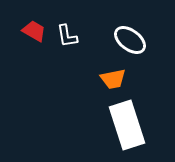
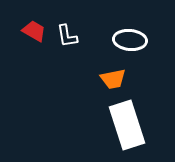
white ellipse: rotated 32 degrees counterclockwise
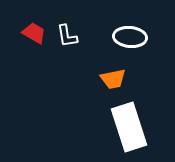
red trapezoid: moved 2 px down
white ellipse: moved 3 px up
white rectangle: moved 2 px right, 2 px down
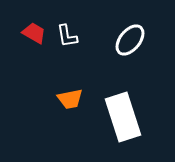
white ellipse: moved 3 px down; rotated 56 degrees counterclockwise
orange trapezoid: moved 43 px left, 20 px down
white rectangle: moved 6 px left, 10 px up
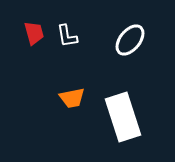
red trapezoid: rotated 45 degrees clockwise
orange trapezoid: moved 2 px right, 1 px up
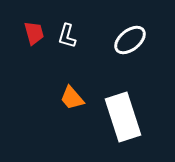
white L-shape: rotated 25 degrees clockwise
white ellipse: rotated 12 degrees clockwise
orange trapezoid: rotated 60 degrees clockwise
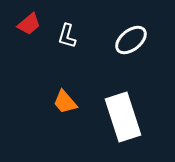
red trapezoid: moved 5 px left, 9 px up; rotated 65 degrees clockwise
white ellipse: moved 1 px right
orange trapezoid: moved 7 px left, 4 px down
